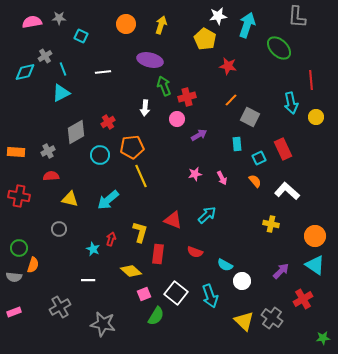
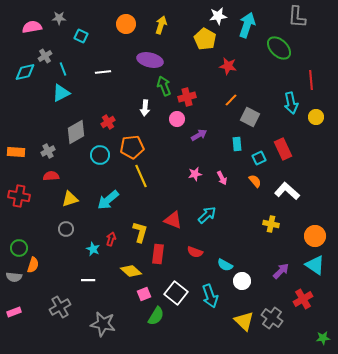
pink semicircle at (32, 22): moved 5 px down
yellow triangle at (70, 199): rotated 30 degrees counterclockwise
gray circle at (59, 229): moved 7 px right
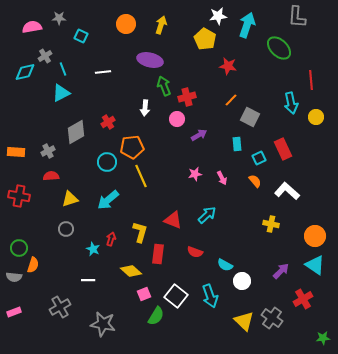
cyan circle at (100, 155): moved 7 px right, 7 px down
white square at (176, 293): moved 3 px down
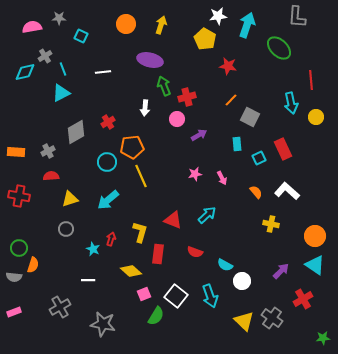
orange semicircle at (255, 181): moved 1 px right, 11 px down
